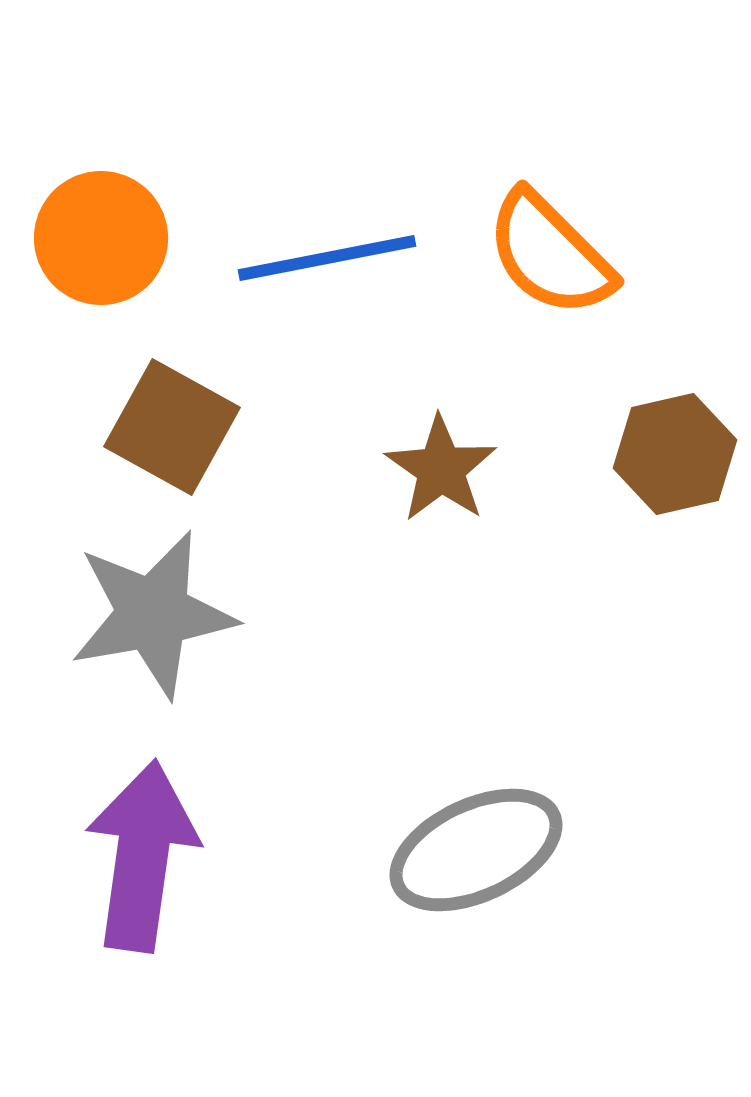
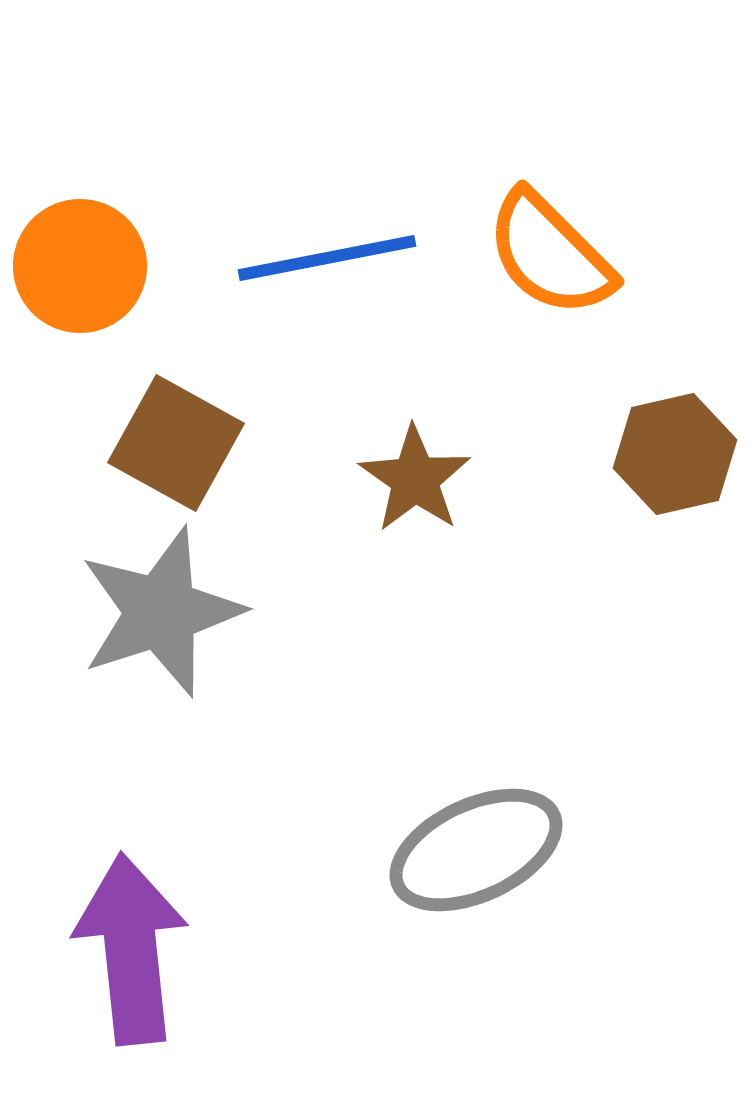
orange circle: moved 21 px left, 28 px down
brown square: moved 4 px right, 16 px down
brown star: moved 26 px left, 10 px down
gray star: moved 8 px right, 2 px up; rotated 8 degrees counterclockwise
purple arrow: moved 11 px left, 93 px down; rotated 14 degrees counterclockwise
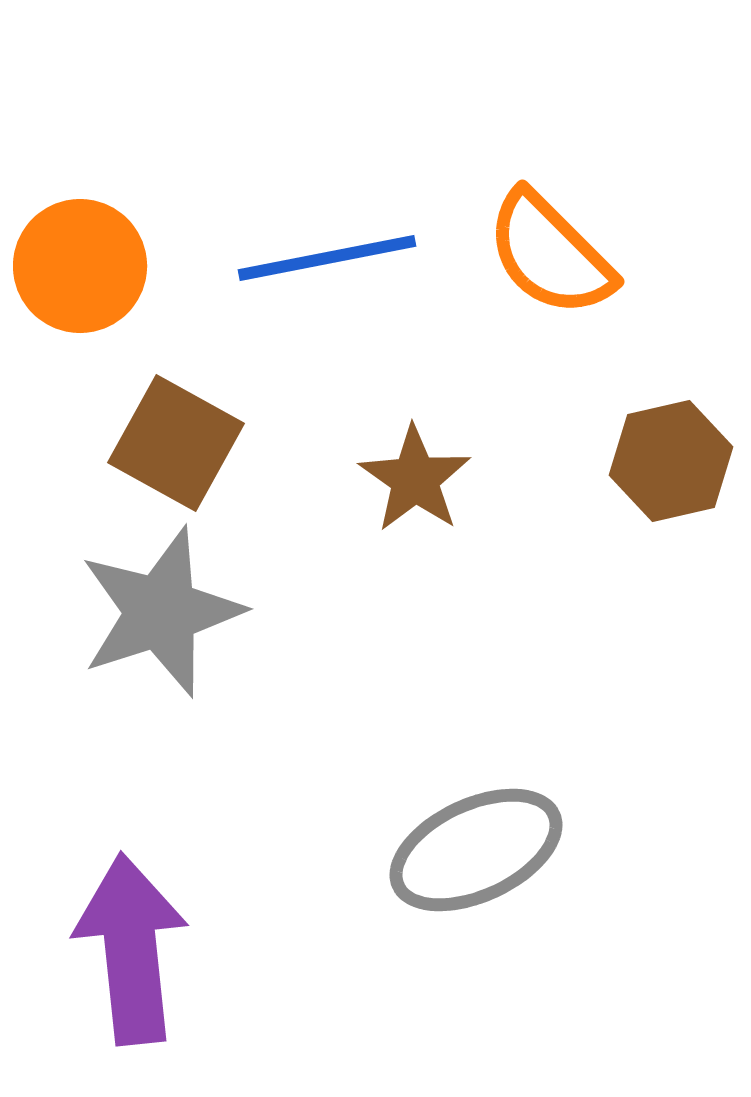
brown hexagon: moved 4 px left, 7 px down
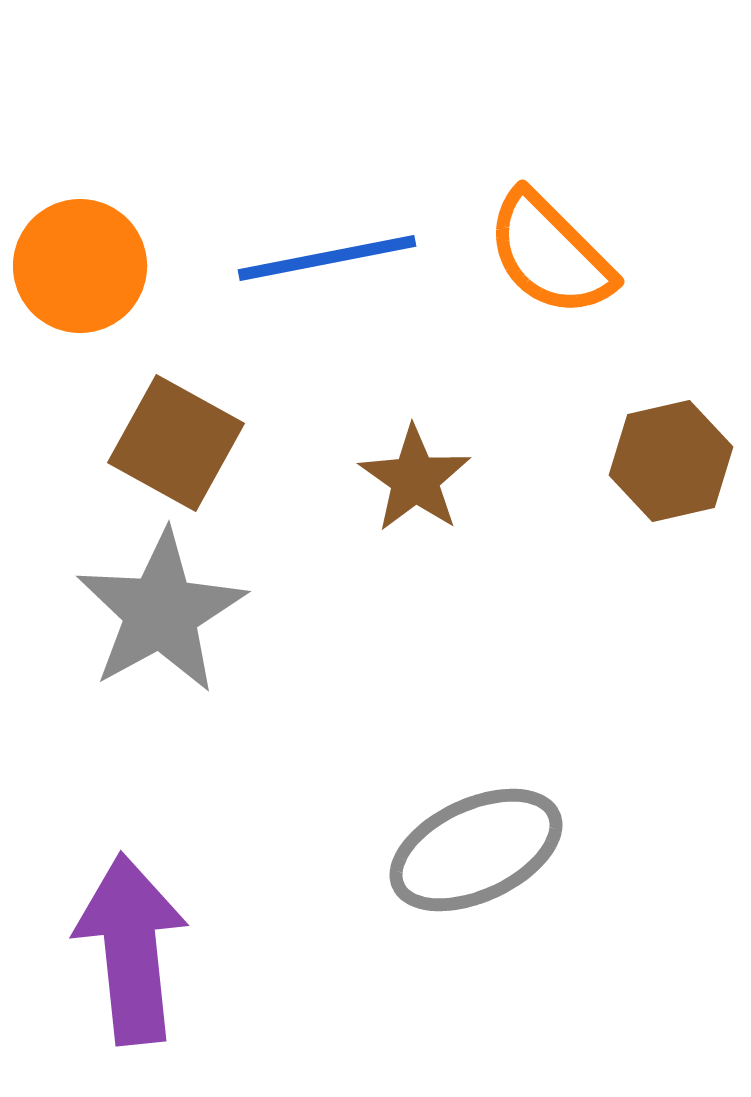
gray star: rotated 11 degrees counterclockwise
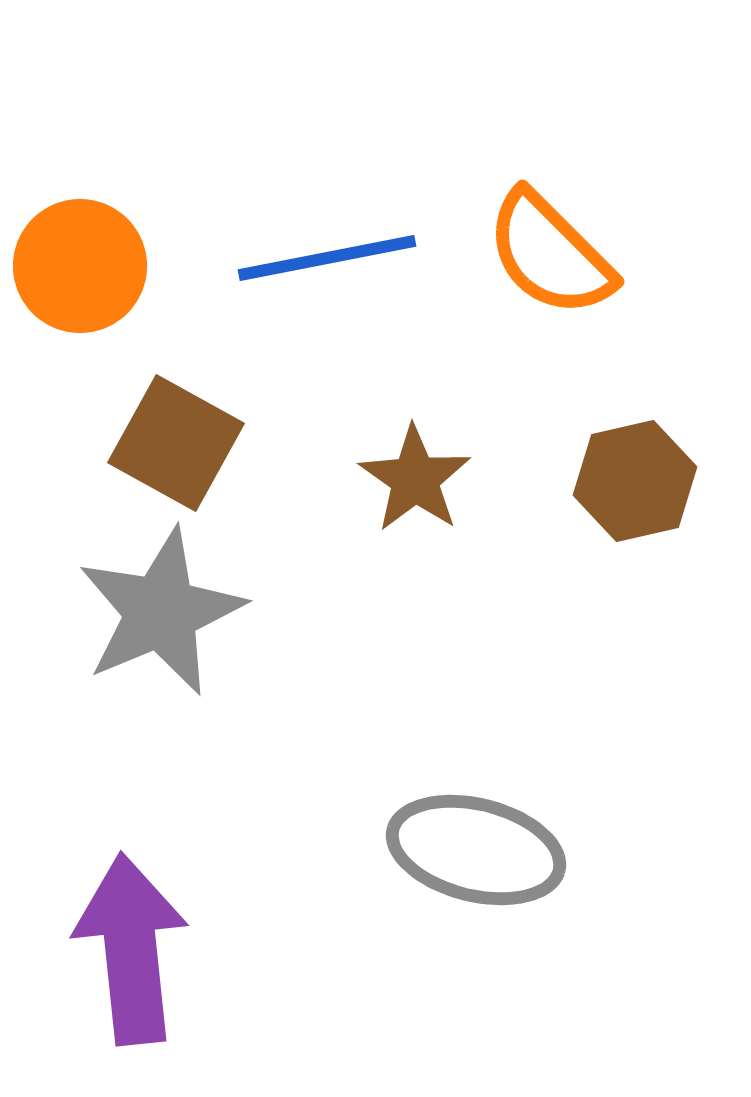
brown hexagon: moved 36 px left, 20 px down
gray star: rotated 6 degrees clockwise
gray ellipse: rotated 39 degrees clockwise
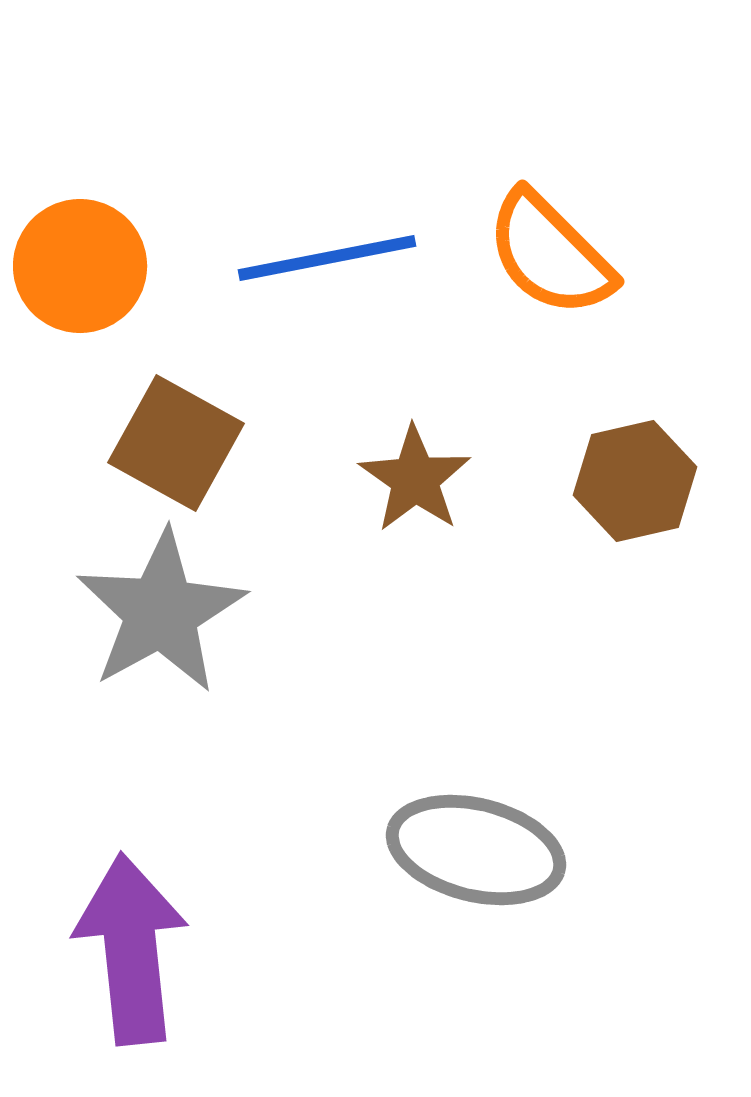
gray star: rotated 6 degrees counterclockwise
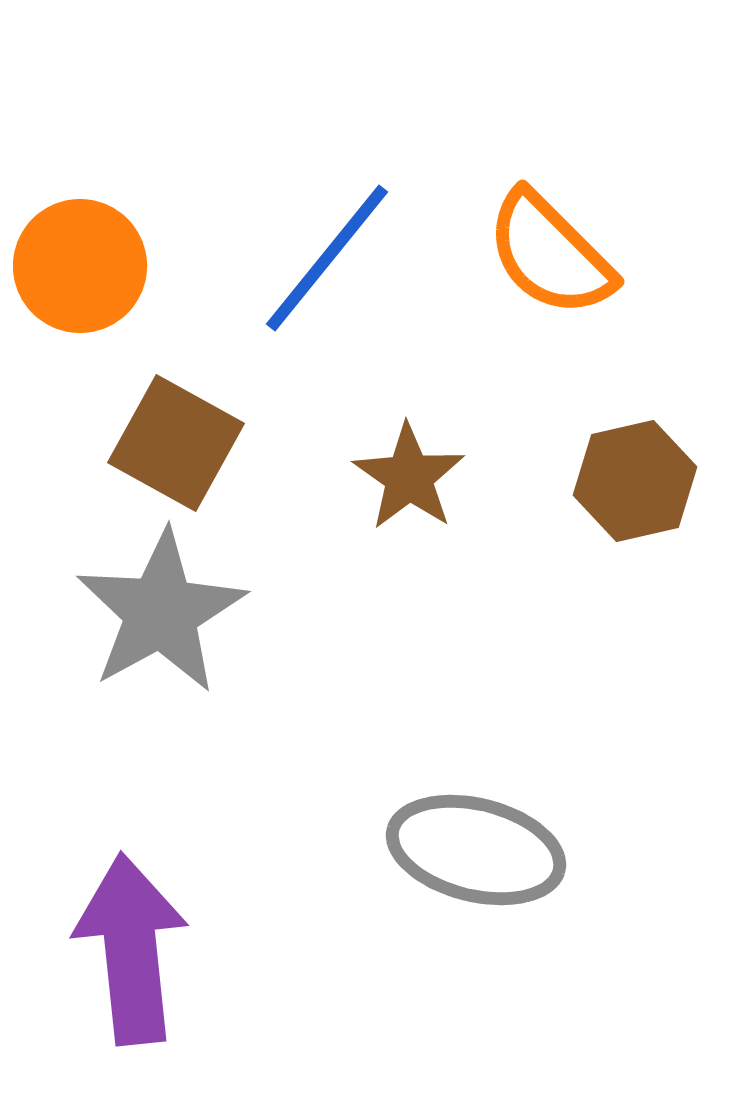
blue line: rotated 40 degrees counterclockwise
brown star: moved 6 px left, 2 px up
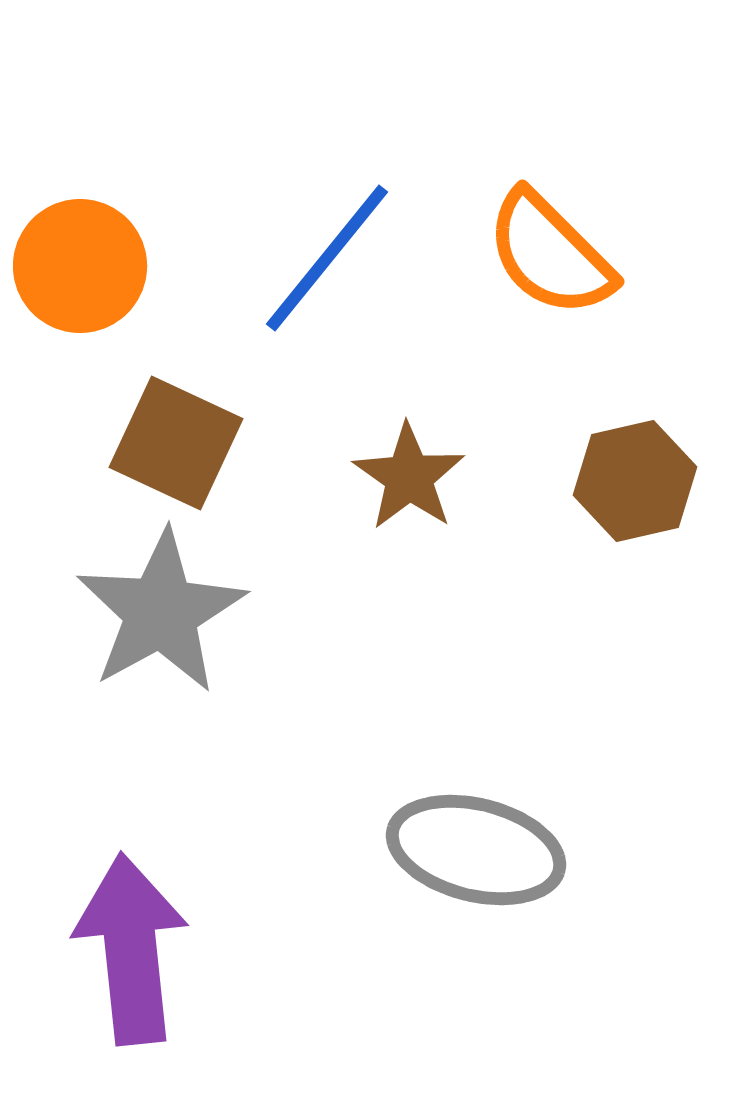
brown square: rotated 4 degrees counterclockwise
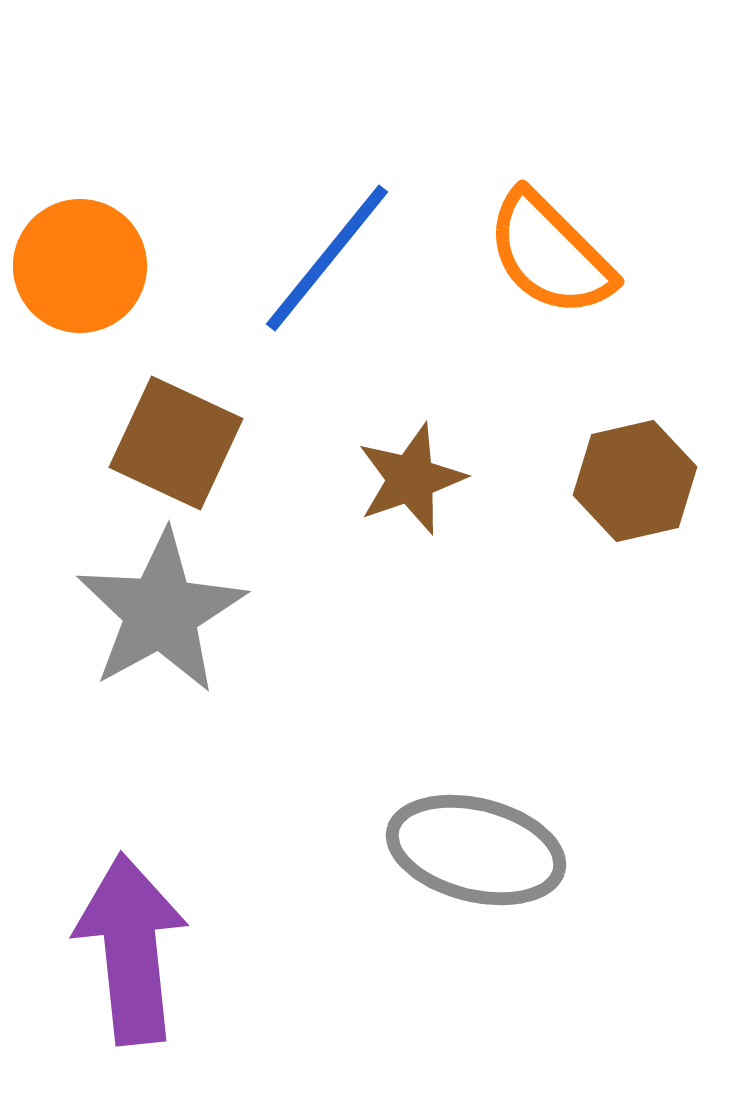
brown star: moved 2 px right, 2 px down; rotated 18 degrees clockwise
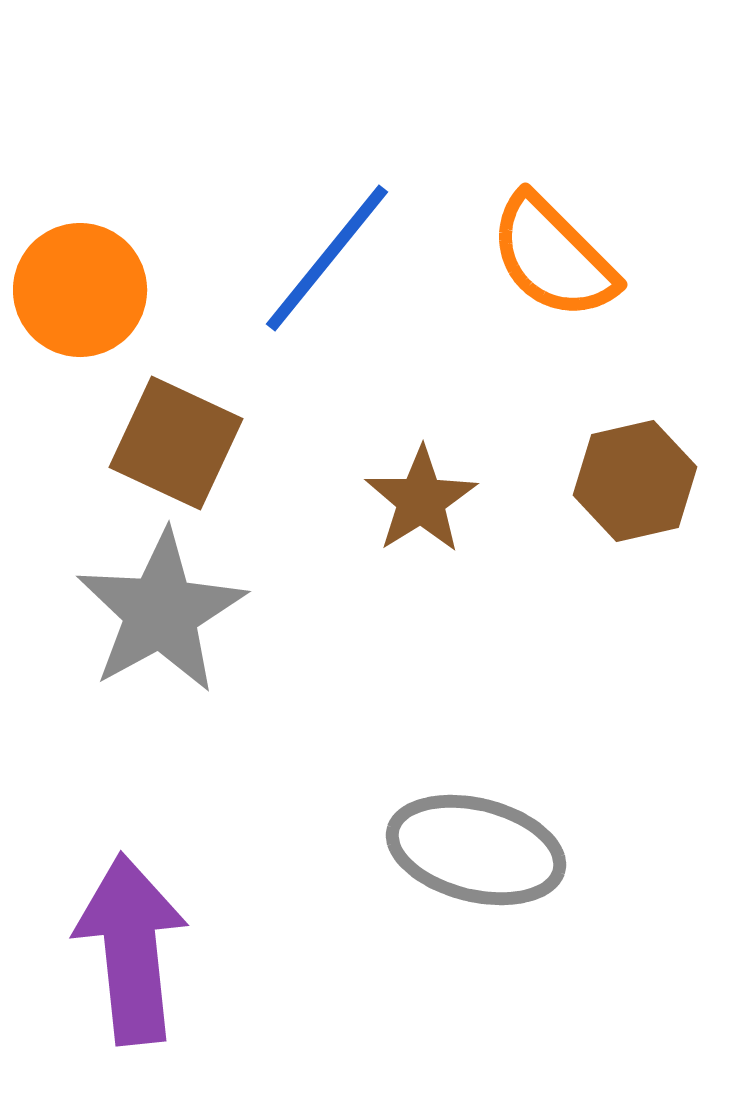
orange semicircle: moved 3 px right, 3 px down
orange circle: moved 24 px down
brown star: moved 10 px right, 21 px down; rotated 13 degrees counterclockwise
